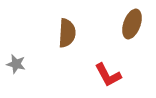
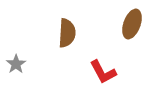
gray star: rotated 24 degrees clockwise
red L-shape: moved 5 px left, 3 px up
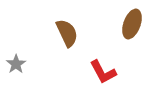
brown semicircle: rotated 28 degrees counterclockwise
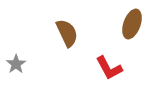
red L-shape: moved 6 px right, 4 px up
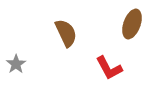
brown semicircle: moved 1 px left
